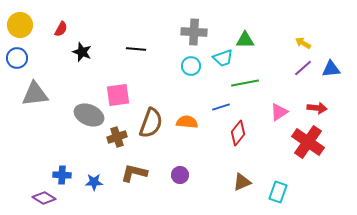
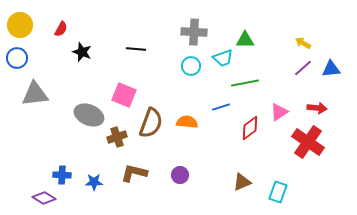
pink square: moved 6 px right; rotated 30 degrees clockwise
red diamond: moved 12 px right, 5 px up; rotated 15 degrees clockwise
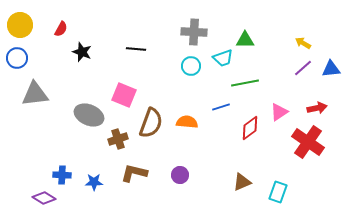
red arrow: rotated 18 degrees counterclockwise
brown cross: moved 1 px right, 2 px down
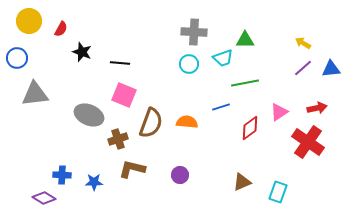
yellow circle: moved 9 px right, 4 px up
black line: moved 16 px left, 14 px down
cyan circle: moved 2 px left, 2 px up
brown L-shape: moved 2 px left, 4 px up
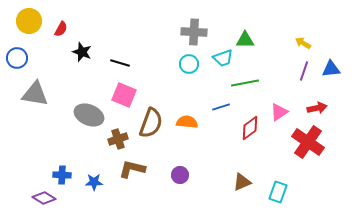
black line: rotated 12 degrees clockwise
purple line: moved 1 px right, 3 px down; rotated 30 degrees counterclockwise
gray triangle: rotated 16 degrees clockwise
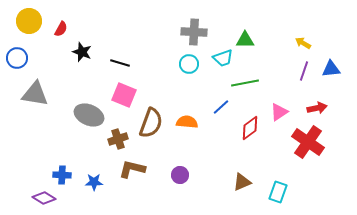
blue line: rotated 24 degrees counterclockwise
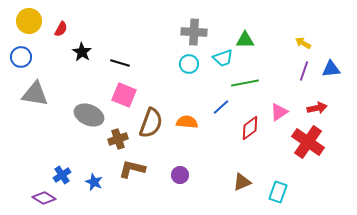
black star: rotated 12 degrees clockwise
blue circle: moved 4 px right, 1 px up
blue cross: rotated 36 degrees counterclockwise
blue star: rotated 24 degrees clockwise
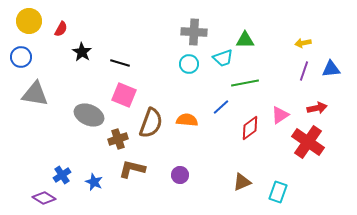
yellow arrow: rotated 42 degrees counterclockwise
pink triangle: moved 1 px right, 3 px down
orange semicircle: moved 2 px up
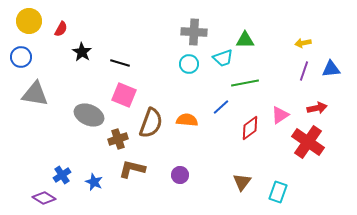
brown triangle: rotated 30 degrees counterclockwise
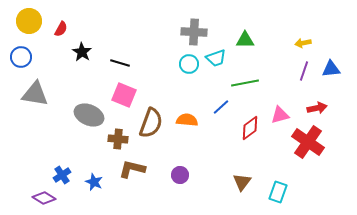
cyan trapezoid: moved 7 px left
pink triangle: rotated 18 degrees clockwise
brown cross: rotated 24 degrees clockwise
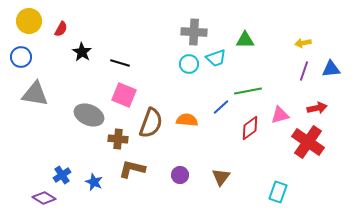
green line: moved 3 px right, 8 px down
brown triangle: moved 21 px left, 5 px up
